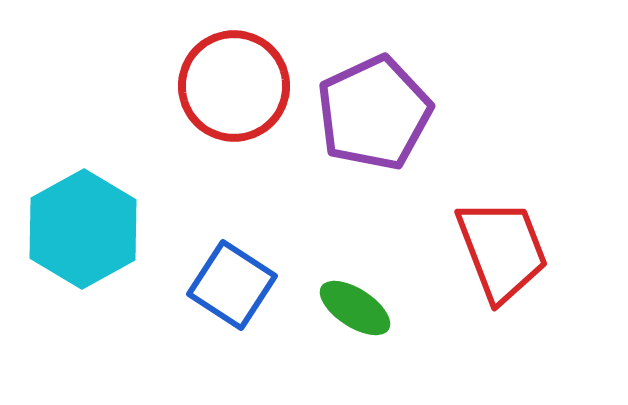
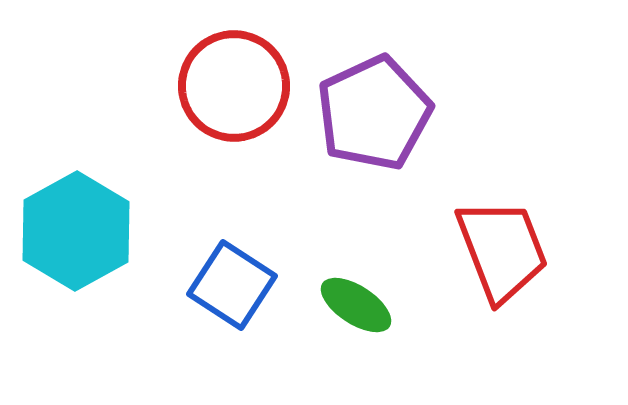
cyan hexagon: moved 7 px left, 2 px down
green ellipse: moved 1 px right, 3 px up
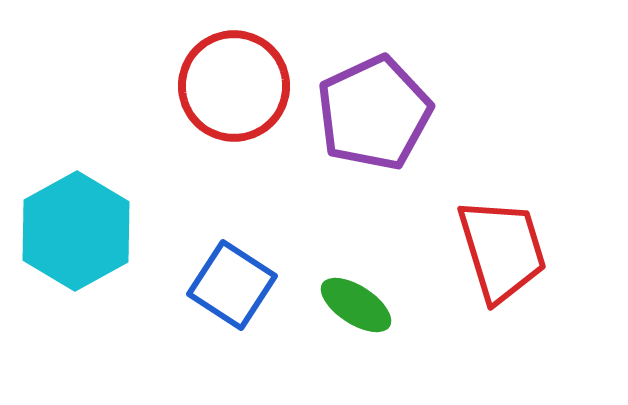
red trapezoid: rotated 4 degrees clockwise
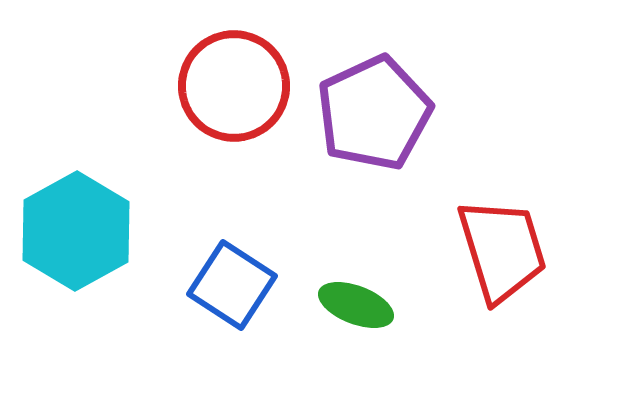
green ellipse: rotated 12 degrees counterclockwise
